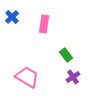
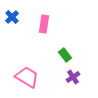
green rectangle: moved 1 px left
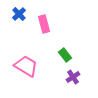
blue cross: moved 7 px right, 3 px up
pink rectangle: rotated 24 degrees counterclockwise
pink trapezoid: moved 1 px left, 11 px up
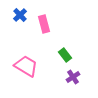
blue cross: moved 1 px right, 1 px down
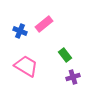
blue cross: moved 16 px down; rotated 24 degrees counterclockwise
pink rectangle: rotated 66 degrees clockwise
purple cross: rotated 16 degrees clockwise
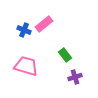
blue cross: moved 4 px right, 1 px up
pink trapezoid: rotated 15 degrees counterclockwise
purple cross: moved 2 px right
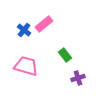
blue cross: rotated 16 degrees clockwise
purple cross: moved 3 px right, 1 px down
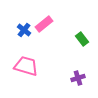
green rectangle: moved 17 px right, 16 px up
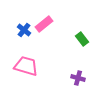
purple cross: rotated 32 degrees clockwise
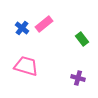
blue cross: moved 2 px left, 2 px up
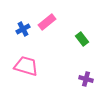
pink rectangle: moved 3 px right, 2 px up
blue cross: moved 1 px right, 1 px down; rotated 24 degrees clockwise
purple cross: moved 8 px right, 1 px down
